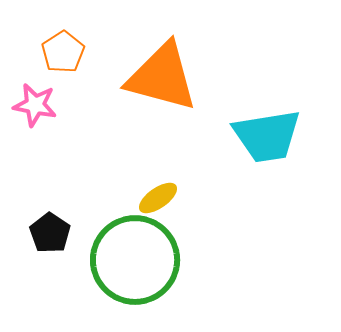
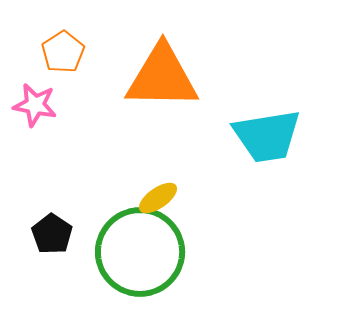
orange triangle: rotated 14 degrees counterclockwise
black pentagon: moved 2 px right, 1 px down
green circle: moved 5 px right, 8 px up
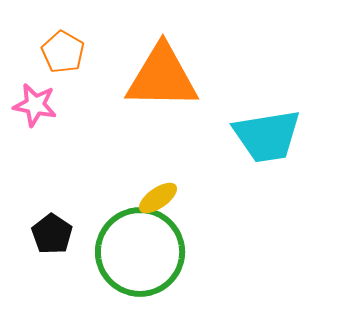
orange pentagon: rotated 9 degrees counterclockwise
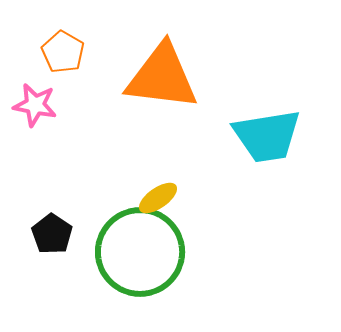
orange triangle: rotated 6 degrees clockwise
